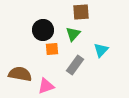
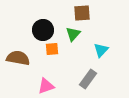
brown square: moved 1 px right, 1 px down
gray rectangle: moved 13 px right, 14 px down
brown semicircle: moved 2 px left, 16 px up
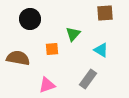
brown square: moved 23 px right
black circle: moved 13 px left, 11 px up
cyan triangle: rotated 42 degrees counterclockwise
pink triangle: moved 1 px right, 1 px up
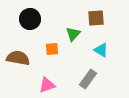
brown square: moved 9 px left, 5 px down
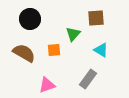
orange square: moved 2 px right, 1 px down
brown semicircle: moved 6 px right, 5 px up; rotated 20 degrees clockwise
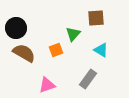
black circle: moved 14 px left, 9 px down
orange square: moved 2 px right; rotated 16 degrees counterclockwise
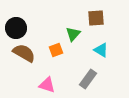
pink triangle: rotated 36 degrees clockwise
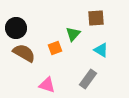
orange square: moved 1 px left, 2 px up
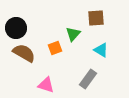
pink triangle: moved 1 px left
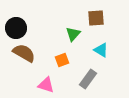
orange square: moved 7 px right, 12 px down
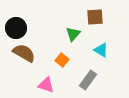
brown square: moved 1 px left, 1 px up
orange square: rotated 32 degrees counterclockwise
gray rectangle: moved 1 px down
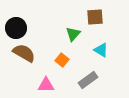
gray rectangle: rotated 18 degrees clockwise
pink triangle: rotated 18 degrees counterclockwise
